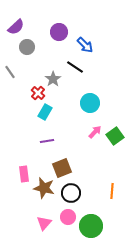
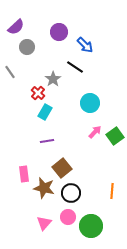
brown square: rotated 18 degrees counterclockwise
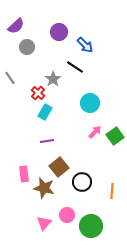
purple semicircle: moved 1 px up
gray line: moved 6 px down
brown square: moved 3 px left, 1 px up
black circle: moved 11 px right, 11 px up
pink circle: moved 1 px left, 2 px up
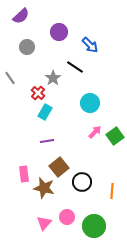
purple semicircle: moved 5 px right, 10 px up
blue arrow: moved 5 px right
gray star: moved 1 px up
pink circle: moved 2 px down
green circle: moved 3 px right
